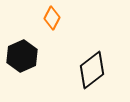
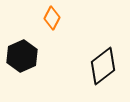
black diamond: moved 11 px right, 4 px up
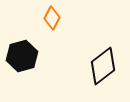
black hexagon: rotated 8 degrees clockwise
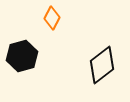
black diamond: moved 1 px left, 1 px up
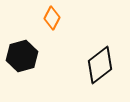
black diamond: moved 2 px left
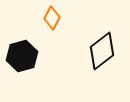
black diamond: moved 2 px right, 14 px up
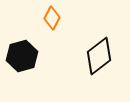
black diamond: moved 3 px left, 5 px down
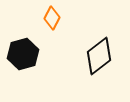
black hexagon: moved 1 px right, 2 px up
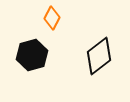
black hexagon: moved 9 px right, 1 px down
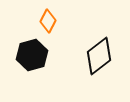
orange diamond: moved 4 px left, 3 px down
